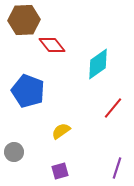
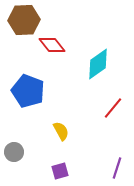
yellow semicircle: rotated 96 degrees clockwise
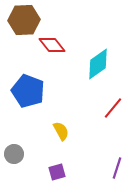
gray circle: moved 2 px down
purple square: moved 3 px left, 1 px down
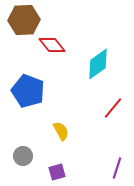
gray circle: moved 9 px right, 2 px down
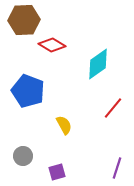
red diamond: rotated 20 degrees counterclockwise
yellow semicircle: moved 3 px right, 6 px up
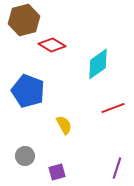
brown hexagon: rotated 12 degrees counterclockwise
red line: rotated 30 degrees clockwise
gray circle: moved 2 px right
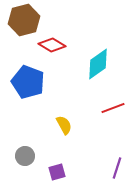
blue pentagon: moved 9 px up
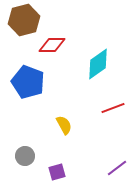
red diamond: rotated 32 degrees counterclockwise
purple line: rotated 35 degrees clockwise
